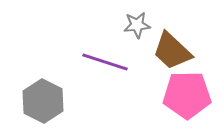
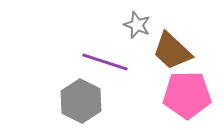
gray star: rotated 28 degrees clockwise
gray hexagon: moved 38 px right
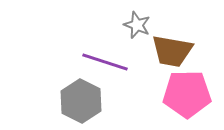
brown trapezoid: rotated 33 degrees counterclockwise
pink pentagon: moved 1 px up
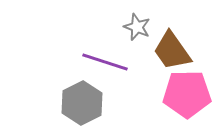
gray star: moved 2 px down
brown trapezoid: rotated 45 degrees clockwise
gray hexagon: moved 1 px right, 2 px down; rotated 6 degrees clockwise
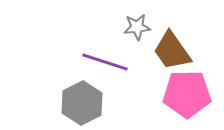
gray star: rotated 28 degrees counterclockwise
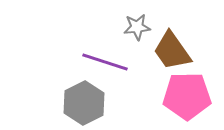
pink pentagon: moved 2 px down
gray hexagon: moved 2 px right
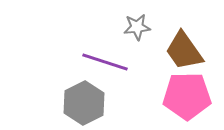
brown trapezoid: moved 12 px right
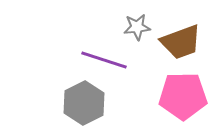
brown trapezoid: moved 3 px left, 9 px up; rotated 75 degrees counterclockwise
purple line: moved 1 px left, 2 px up
pink pentagon: moved 4 px left
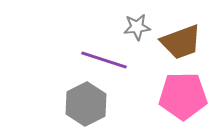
gray hexagon: moved 2 px right, 1 px down
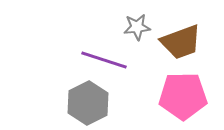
gray hexagon: moved 2 px right, 1 px up
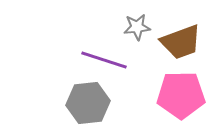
pink pentagon: moved 2 px left, 1 px up
gray hexagon: rotated 21 degrees clockwise
